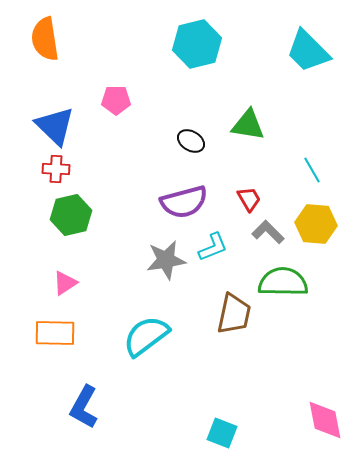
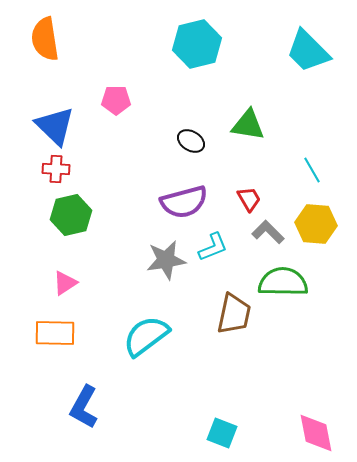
pink diamond: moved 9 px left, 13 px down
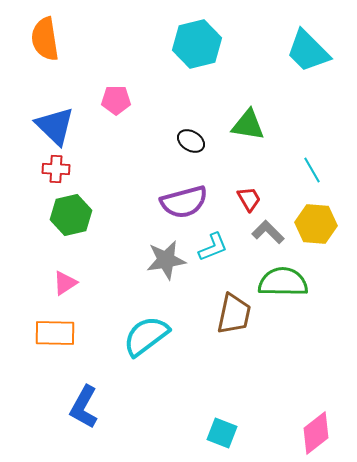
pink diamond: rotated 63 degrees clockwise
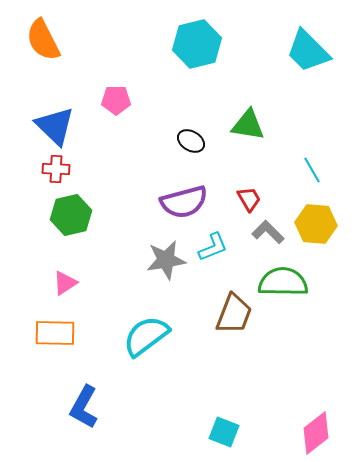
orange semicircle: moved 2 px left, 1 px down; rotated 18 degrees counterclockwise
brown trapezoid: rotated 9 degrees clockwise
cyan square: moved 2 px right, 1 px up
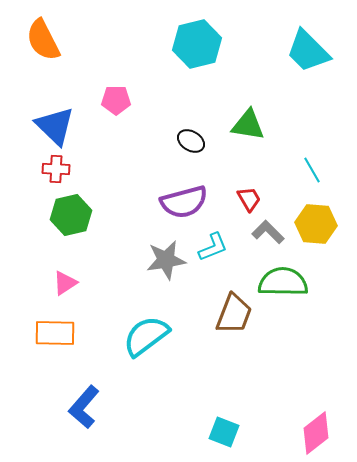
blue L-shape: rotated 12 degrees clockwise
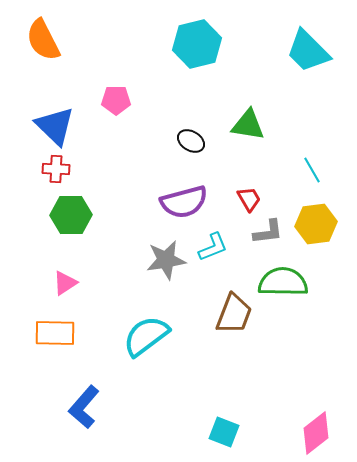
green hexagon: rotated 12 degrees clockwise
yellow hexagon: rotated 12 degrees counterclockwise
gray L-shape: rotated 128 degrees clockwise
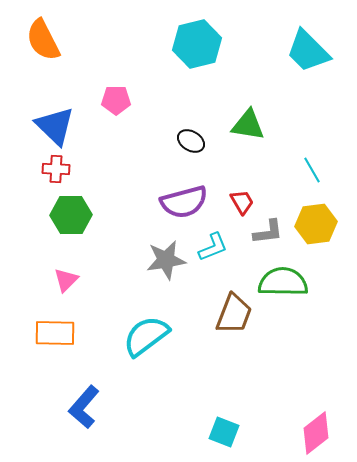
red trapezoid: moved 7 px left, 3 px down
pink triangle: moved 1 px right, 3 px up; rotated 12 degrees counterclockwise
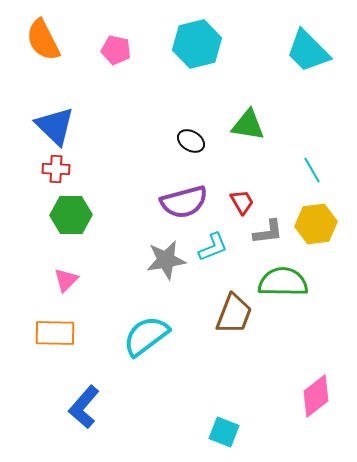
pink pentagon: moved 50 px up; rotated 12 degrees clockwise
pink diamond: moved 37 px up
